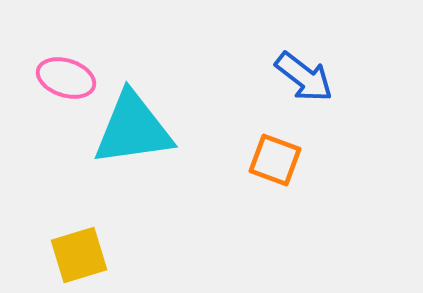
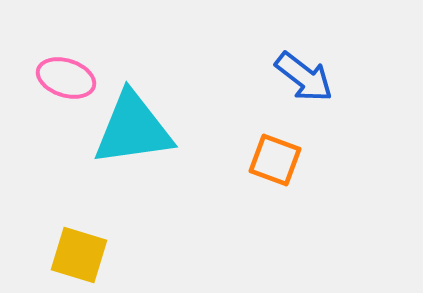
yellow square: rotated 34 degrees clockwise
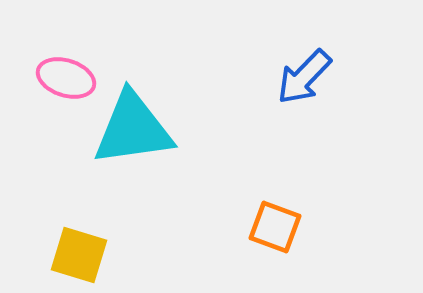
blue arrow: rotated 96 degrees clockwise
orange square: moved 67 px down
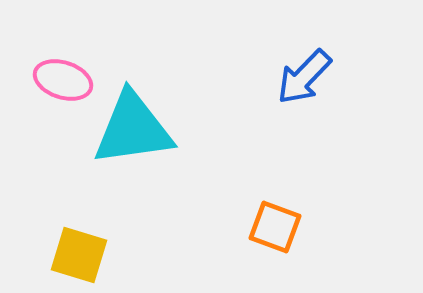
pink ellipse: moved 3 px left, 2 px down
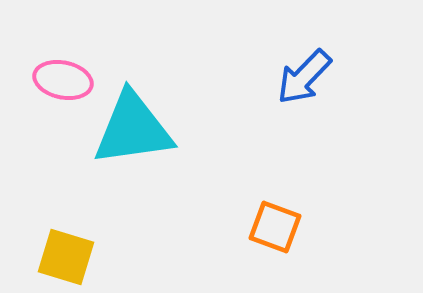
pink ellipse: rotated 6 degrees counterclockwise
yellow square: moved 13 px left, 2 px down
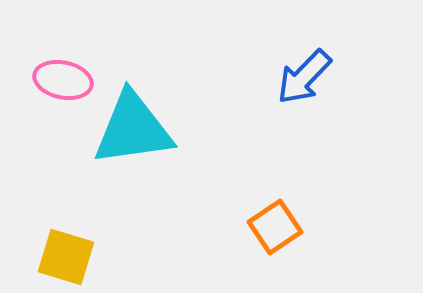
orange square: rotated 36 degrees clockwise
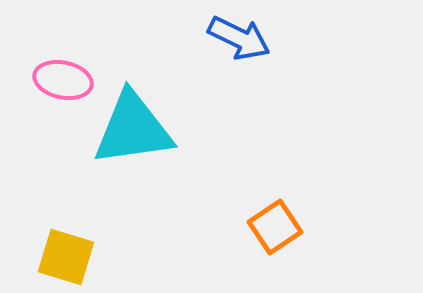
blue arrow: moved 65 px left, 39 px up; rotated 108 degrees counterclockwise
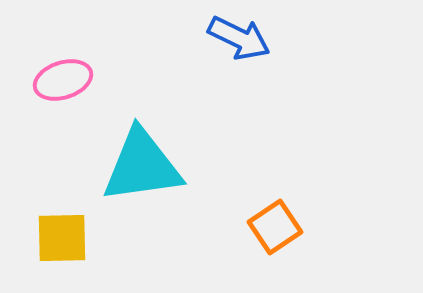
pink ellipse: rotated 30 degrees counterclockwise
cyan triangle: moved 9 px right, 37 px down
yellow square: moved 4 px left, 19 px up; rotated 18 degrees counterclockwise
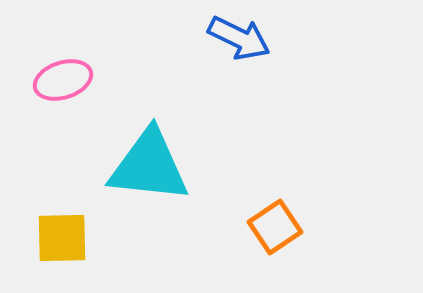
cyan triangle: moved 7 px right; rotated 14 degrees clockwise
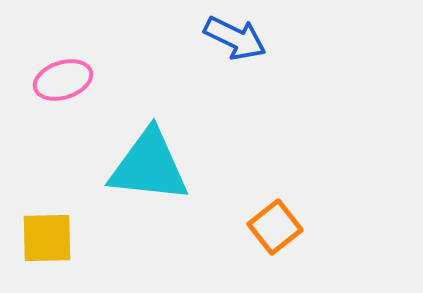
blue arrow: moved 4 px left
orange square: rotated 4 degrees counterclockwise
yellow square: moved 15 px left
